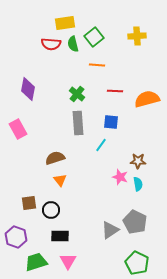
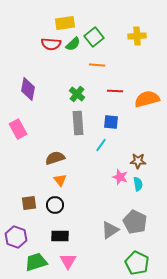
green semicircle: rotated 119 degrees counterclockwise
black circle: moved 4 px right, 5 px up
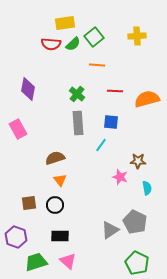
cyan semicircle: moved 9 px right, 4 px down
pink triangle: rotated 18 degrees counterclockwise
